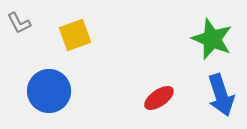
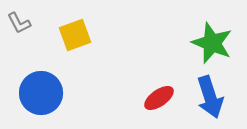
green star: moved 4 px down
blue circle: moved 8 px left, 2 px down
blue arrow: moved 11 px left, 2 px down
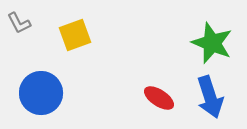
red ellipse: rotated 68 degrees clockwise
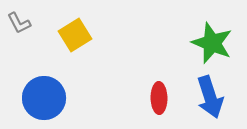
yellow square: rotated 12 degrees counterclockwise
blue circle: moved 3 px right, 5 px down
red ellipse: rotated 56 degrees clockwise
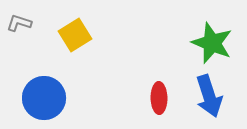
gray L-shape: rotated 135 degrees clockwise
blue arrow: moved 1 px left, 1 px up
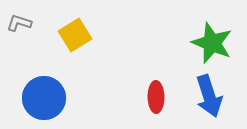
red ellipse: moved 3 px left, 1 px up
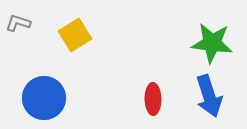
gray L-shape: moved 1 px left
green star: rotated 15 degrees counterclockwise
red ellipse: moved 3 px left, 2 px down
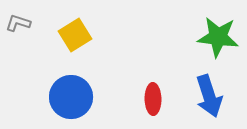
green star: moved 6 px right, 6 px up
blue circle: moved 27 px right, 1 px up
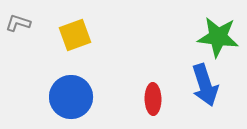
yellow square: rotated 12 degrees clockwise
blue arrow: moved 4 px left, 11 px up
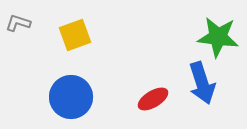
blue arrow: moved 3 px left, 2 px up
red ellipse: rotated 60 degrees clockwise
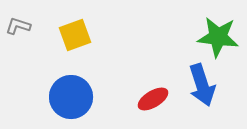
gray L-shape: moved 3 px down
blue arrow: moved 2 px down
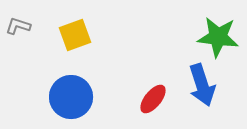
red ellipse: rotated 20 degrees counterclockwise
